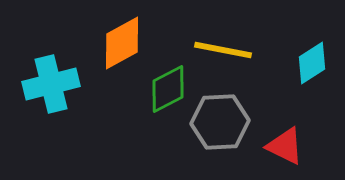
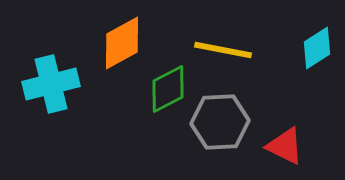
cyan diamond: moved 5 px right, 15 px up
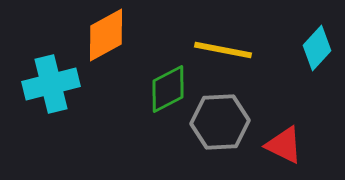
orange diamond: moved 16 px left, 8 px up
cyan diamond: rotated 15 degrees counterclockwise
red triangle: moved 1 px left, 1 px up
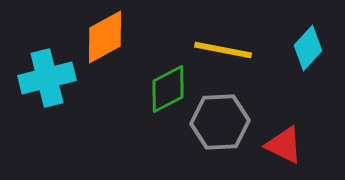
orange diamond: moved 1 px left, 2 px down
cyan diamond: moved 9 px left
cyan cross: moved 4 px left, 6 px up
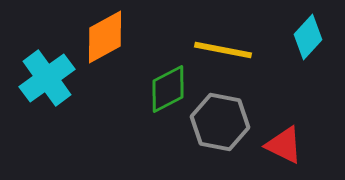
cyan diamond: moved 11 px up
cyan cross: rotated 22 degrees counterclockwise
gray hexagon: rotated 14 degrees clockwise
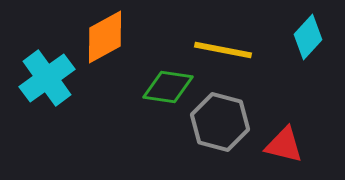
green diamond: moved 2 px up; rotated 36 degrees clockwise
gray hexagon: rotated 4 degrees clockwise
red triangle: rotated 12 degrees counterclockwise
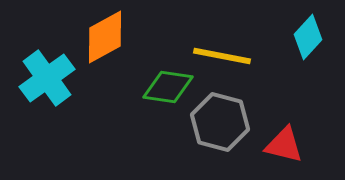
yellow line: moved 1 px left, 6 px down
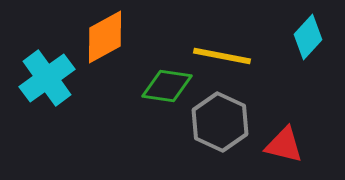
green diamond: moved 1 px left, 1 px up
gray hexagon: rotated 10 degrees clockwise
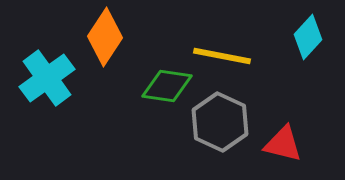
orange diamond: rotated 28 degrees counterclockwise
red triangle: moved 1 px left, 1 px up
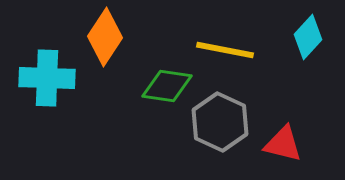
yellow line: moved 3 px right, 6 px up
cyan cross: rotated 38 degrees clockwise
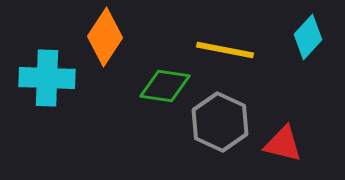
green diamond: moved 2 px left
